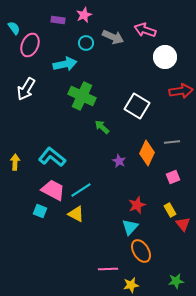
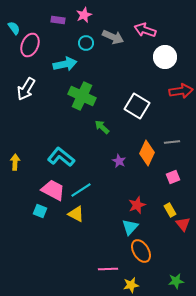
cyan L-shape: moved 9 px right
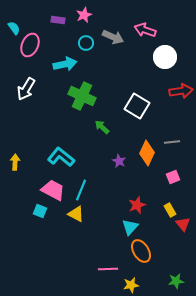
cyan line: rotated 35 degrees counterclockwise
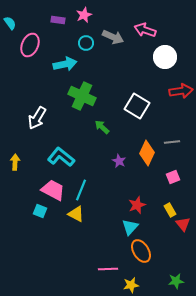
cyan semicircle: moved 4 px left, 5 px up
white arrow: moved 11 px right, 29 px down
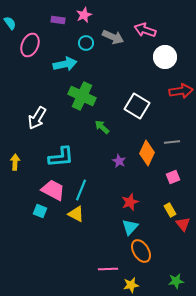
cyan L-shape: rotated 136 degrees clockwise
red star: moved 7 px left, 3 px up
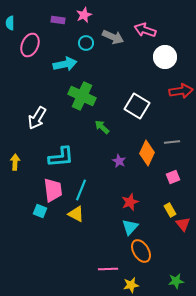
cyan semicircle: rotated 144 degrees counterclockwise
pink trapezoid: rotated 55 degrees clockwise
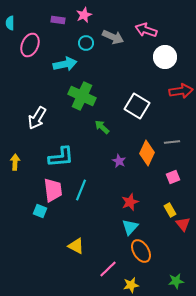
pink arrow: moved 1 px right
yellow triangle: moved 32 px down
pink line: rotated 42 degrees counterclockwise
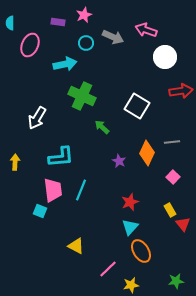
purple rectangle: moved 2 px down
pink square: rotated 24 degrees counterclockwise
